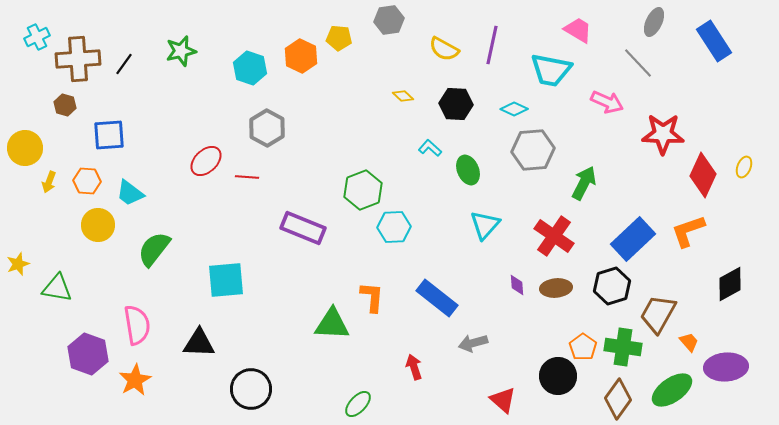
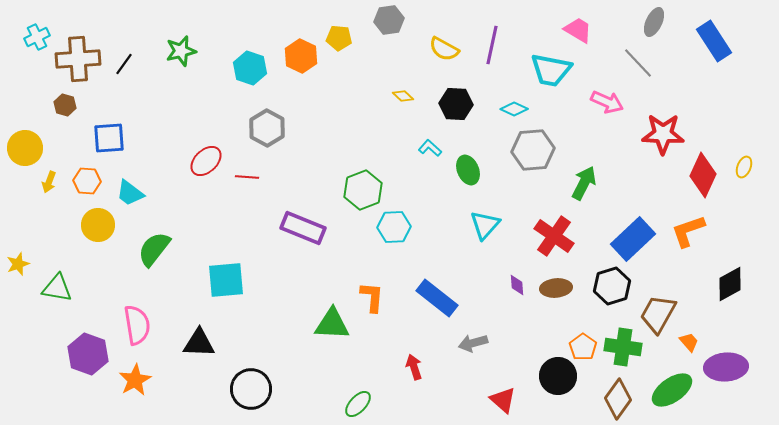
blue square at (109, 135): moved 3 px down
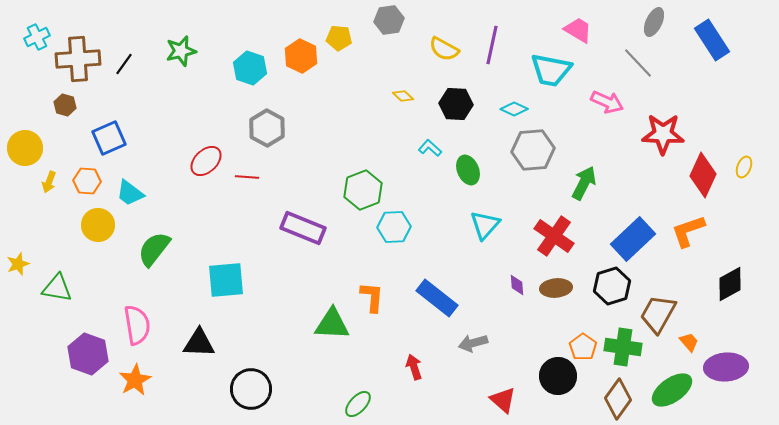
blue rectangle at (714, 41): moved 2 px left, 1 px up
blue square at (109, 138): rotated 20 degrees counterclockwise
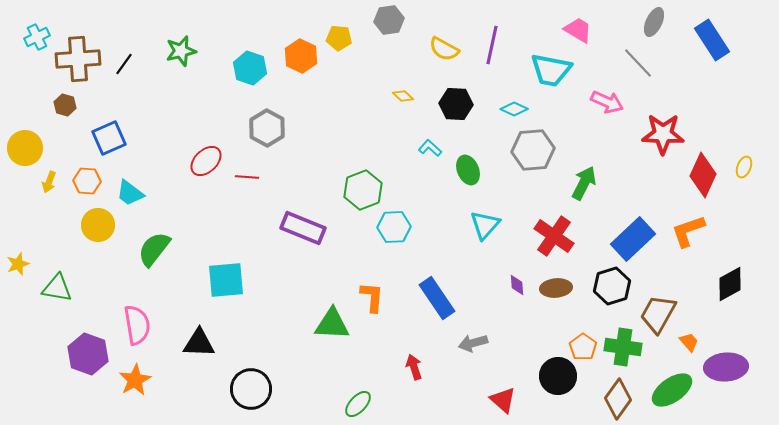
blue rectangle at (437, 298): rotated 18 degrees clockwise
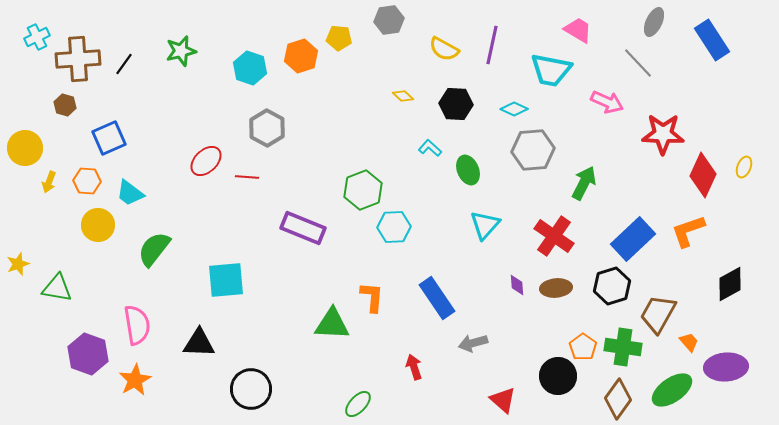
orange hexagon at (301, 56): rotated 16 degrees clockwise
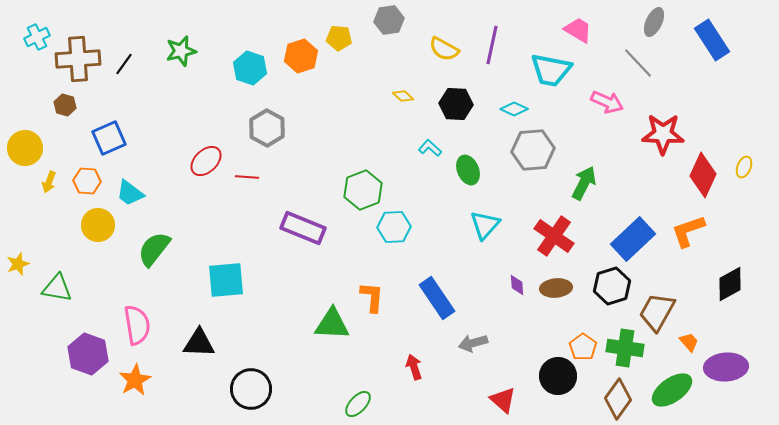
brown trapezoid at (658, 314): moved 1 px left, 2 px up
green cross at (623, 347): moved 2 px right, 1 px down
